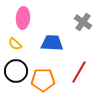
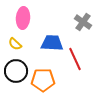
red line: moved 4 px left, 13 px up; rotated 55 degrees counterclockwise
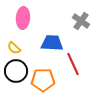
gray cross: moved 2 px left, 1 px up
yellow semicircle: moved 1 px left, 4 px down
red line: moved 2 px left, 5 px down
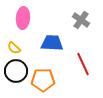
gray cross: moved 1 px up
red line: moved 10 px right
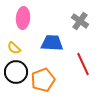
gray cross: moved 1 px left, 1 px down
black circle: moved 1 px down
orange pentagon: rotated 20 degrees counterclockwise
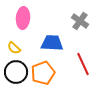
orange pentagon: moved 7 px up
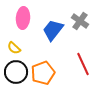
blue trapezoid: moved 1 px right, 13 px up; rotated 55 degrees counterclockwise
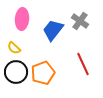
pink ellipse: moved 1 px left, 1 px down
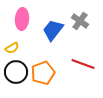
yellow semicircle: moved 2 px left; rotated 72 degrees counterclockwise
red line: rotated 45 degrees counterclockwise
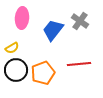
pink ellipse: moved 1 px up
red line: moved 4 px left; rotated 25 degrees counterclockwise
black circle: moved 2 px up
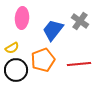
orange pentagon: moved 13 px up
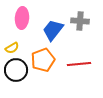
gray cross: rotated 30 degrees counterclockwise
